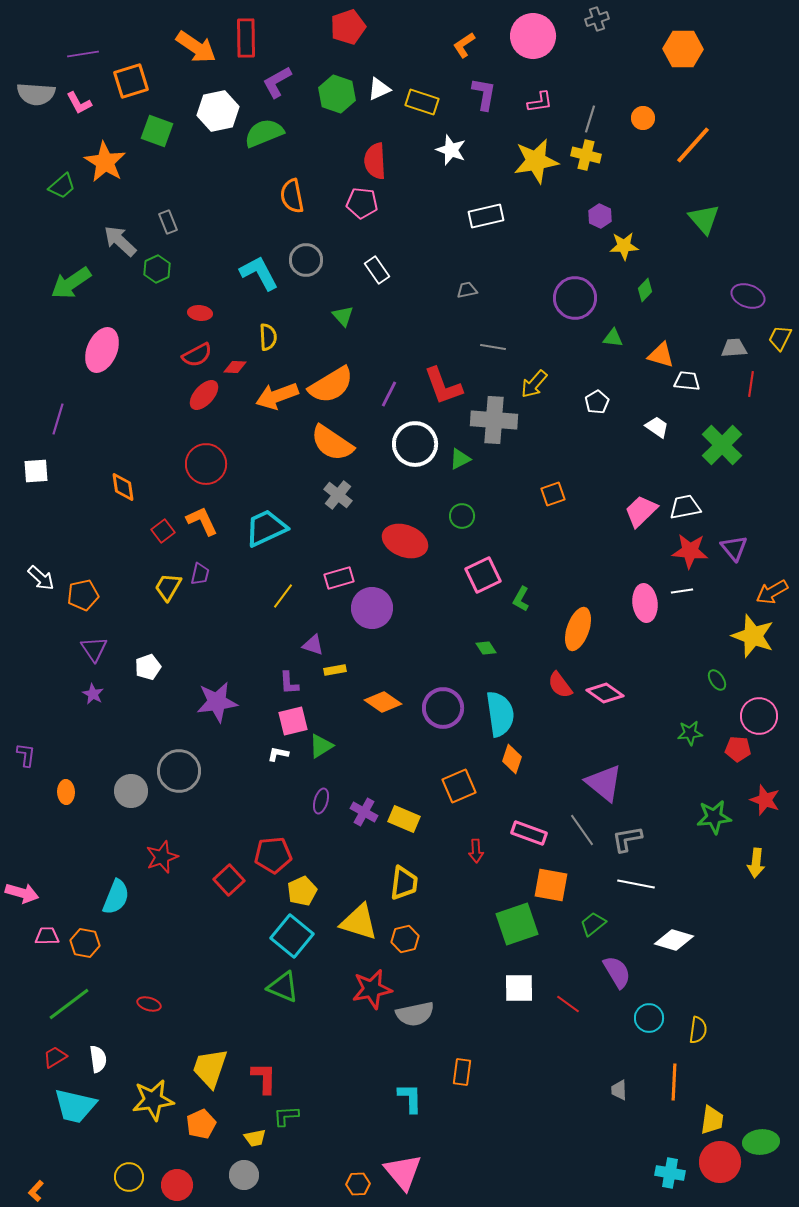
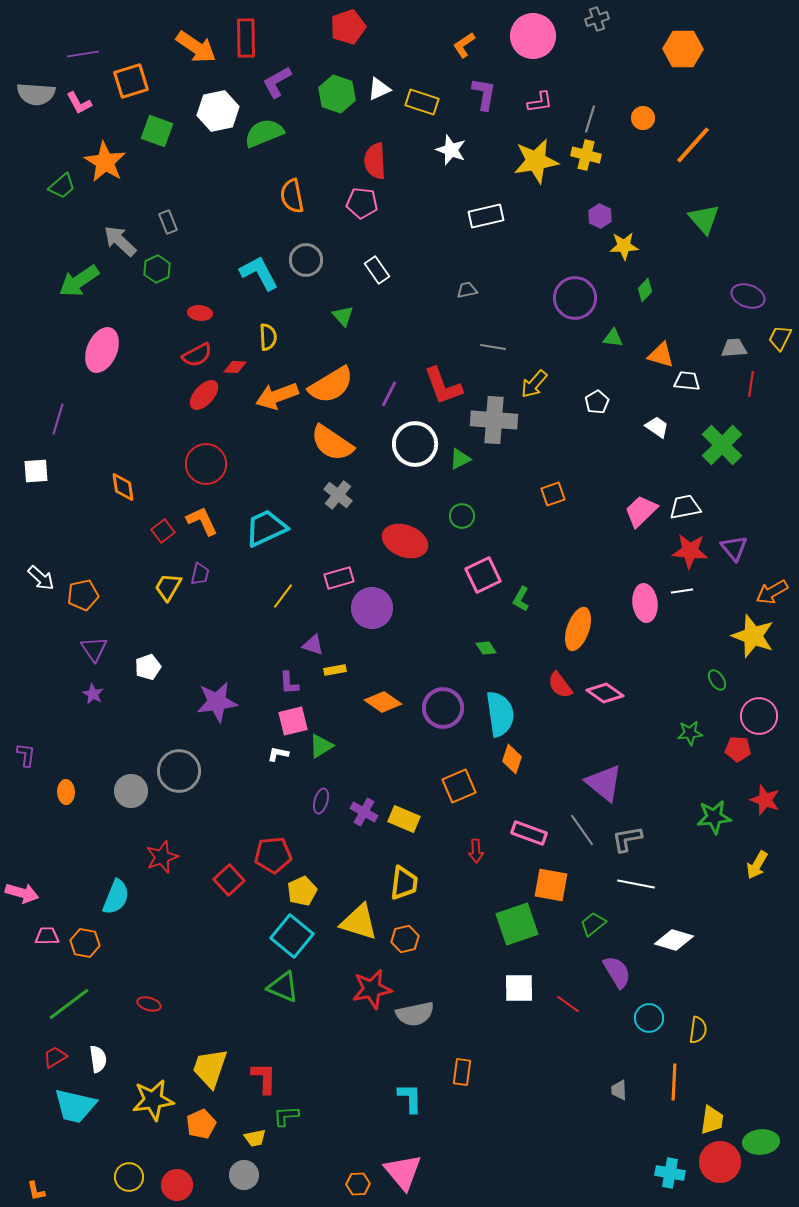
green arrow at (71, 283): moved 8 px right, 2 px up
yellow arrow at (756, 863): moved 1 px right, 2 px down; rotated 24 degrees clockwise
orange L-shape at (36, 1191): rotated 55 degrees counterclockwise
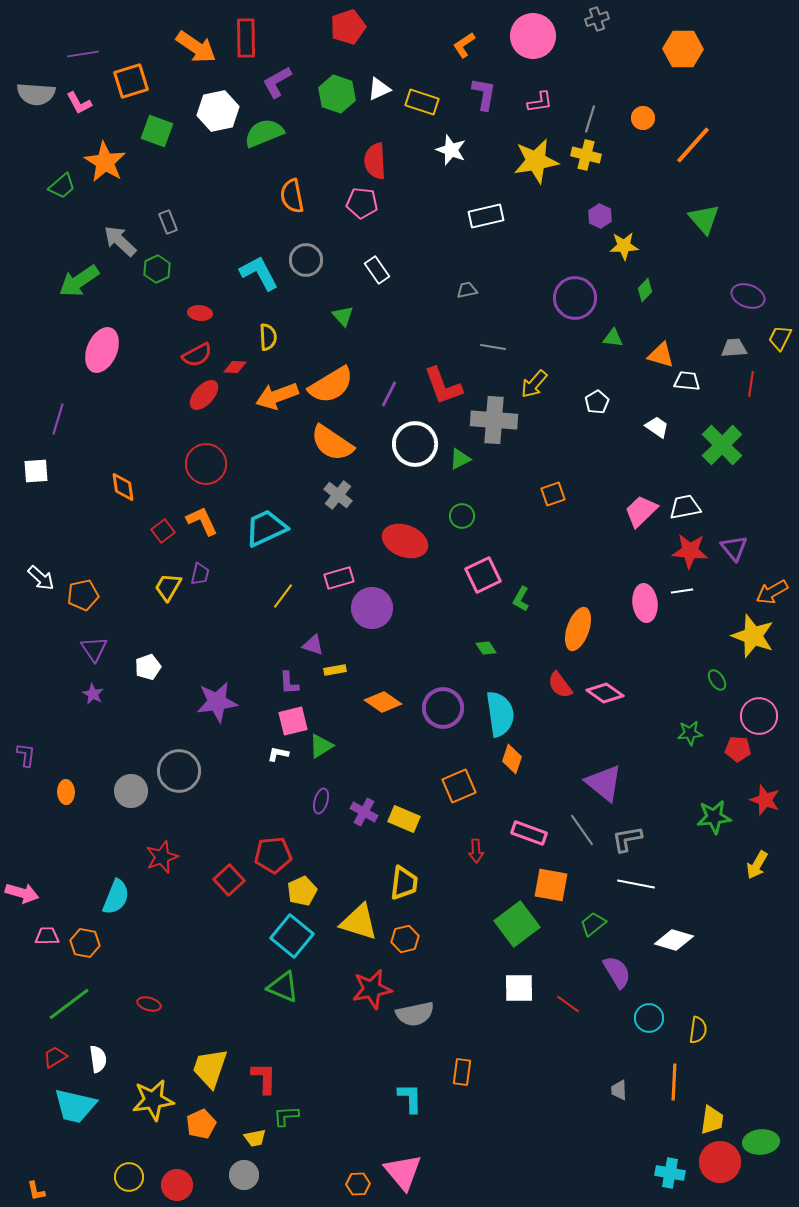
green square at (517, 924): rotated 18 degrees counterclockwise
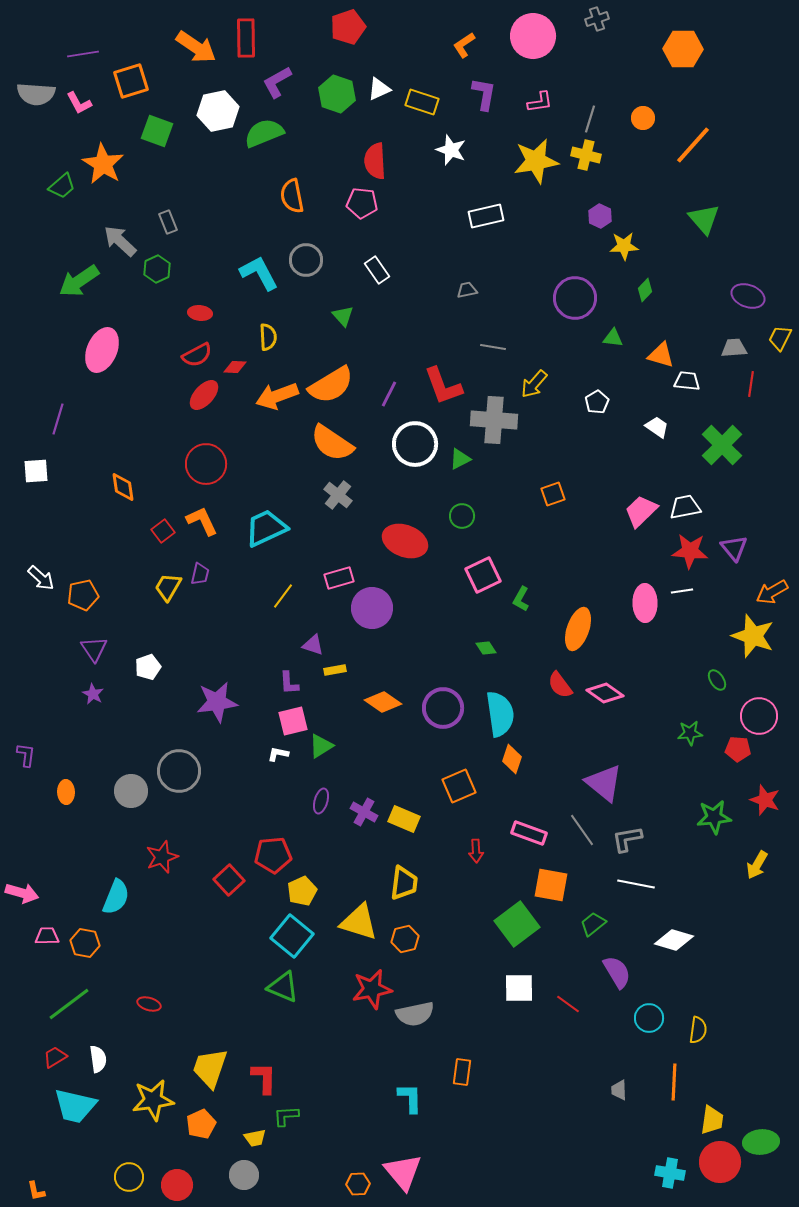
orange star at (105, 162): moved 2 px left, 2 px down
pink ellipse at (645, 603): rotated 6 degrees clockwise
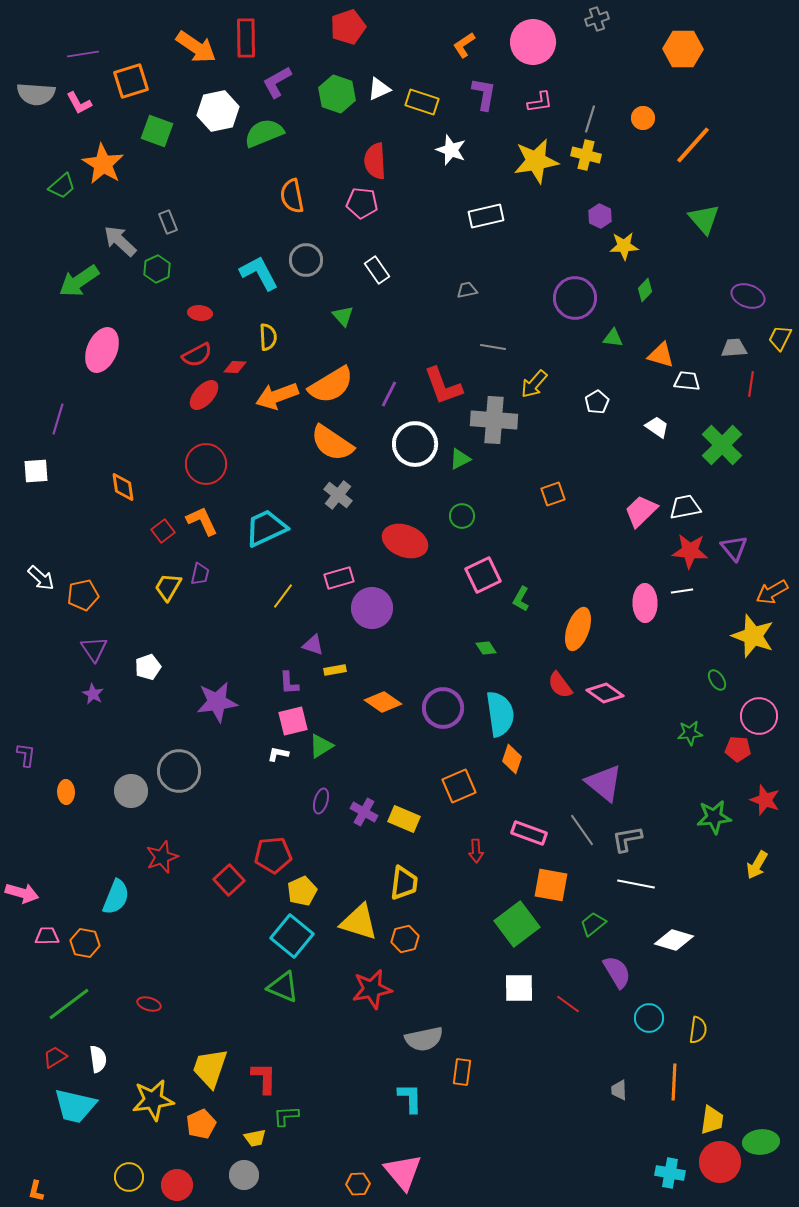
pink circle at (533, 36): moved 6 px down
gray semicircle at (415, 1014): moved 9 px right, 25 px down
orange L-shape at (36, 1191): rotated 25 degrees clockwise
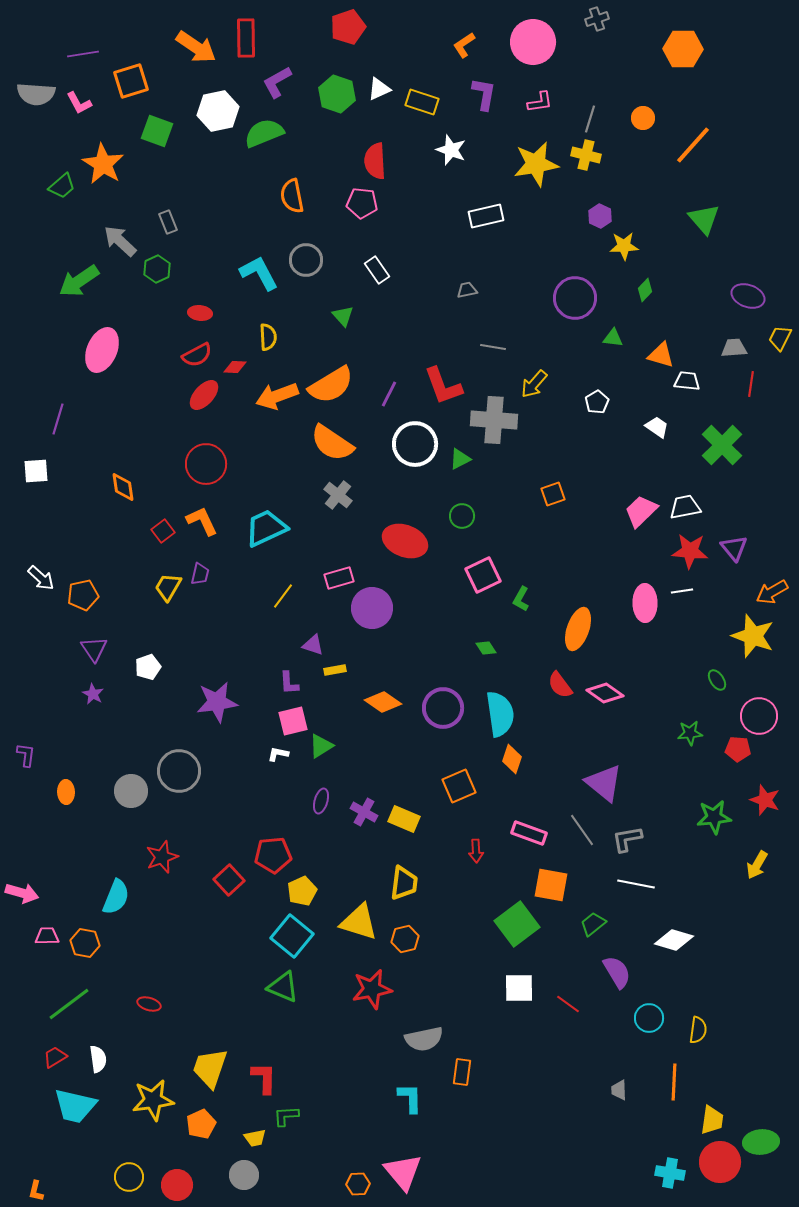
yellow star at (536, 161): moved 3 px down
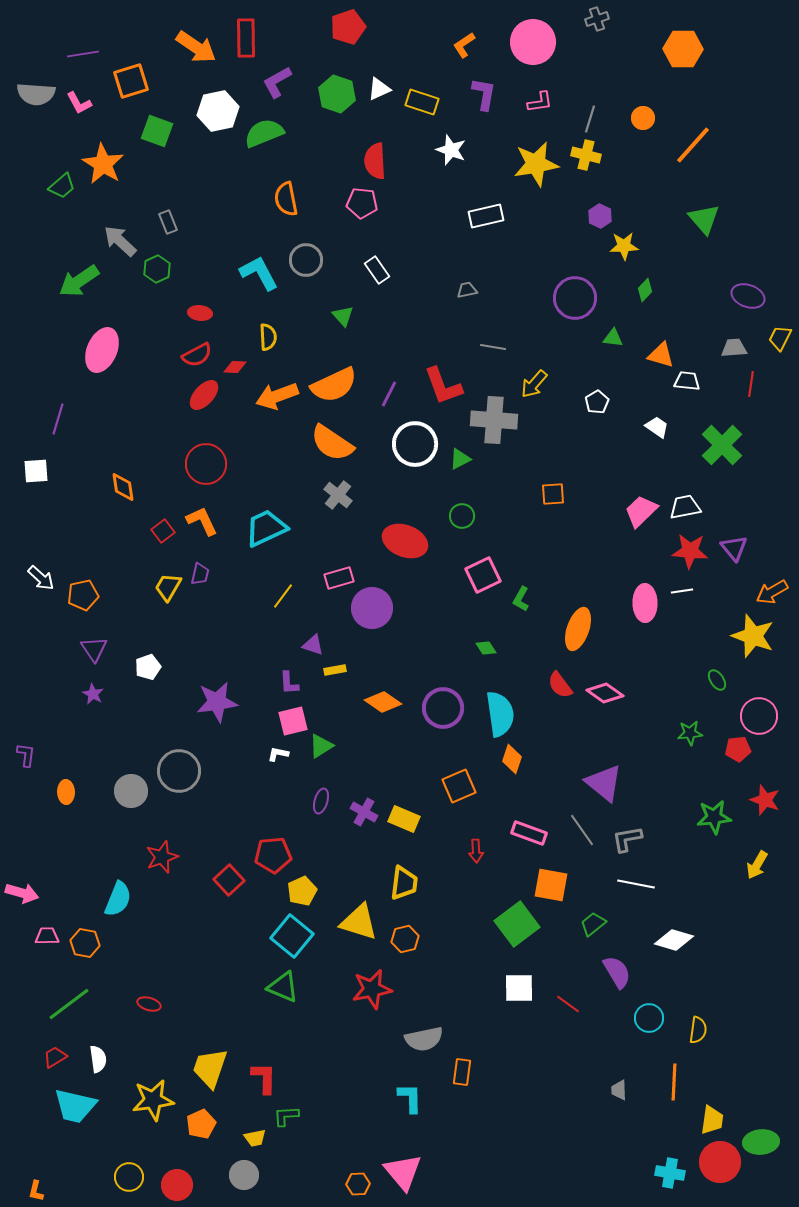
orange semicircle at (292, 196): moved 6 px left, 3 px down
orange semicircle at (331, 385): moved 3 px right; rotated 6 degrees clockwise
orange square at (553, 494): rotated 15 degrees clockwise
red pentagon at (738, 749): rotated 10 degrees counterclockwise
cyan semicircle at (116, 897): moved 2 px right, 2 px down
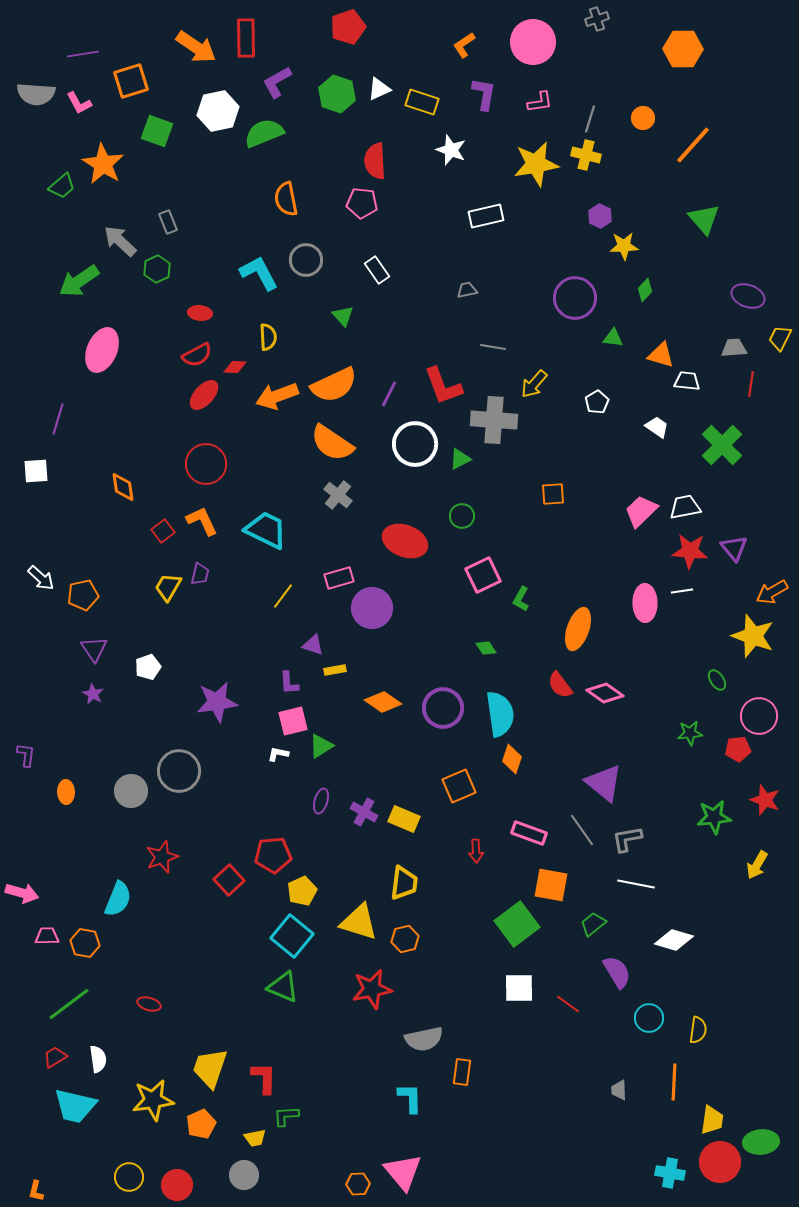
cyan trapezoid at (266, 528): moved 2 px down; rotated 51 degrees clockwise
